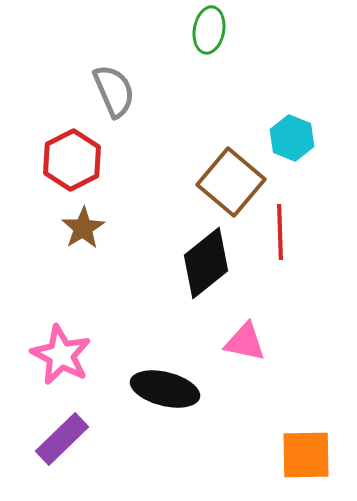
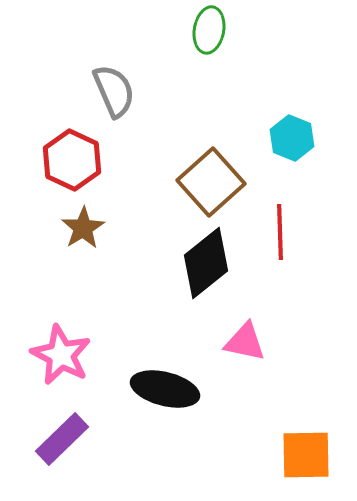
red hexagon: rotated 8 degrees counterclockwise
brown square: moved 20 px left; rotated 8 degrees clockwise
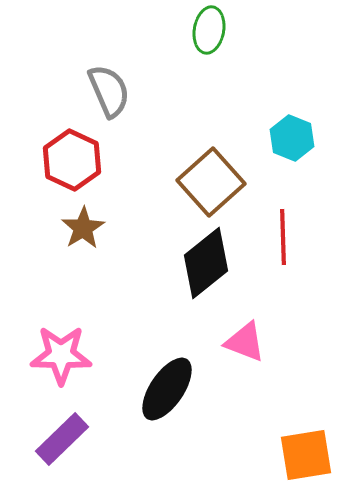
gray semicircle: moved 5 px left
red line: moved 3 px right, 5 px down
pink triangle: rotated 9 degrees clockwise
pink star: rotated 26 degrees counterclockwise
black ellipse: moved 2 px right; rotated 70 degrees counterclockwise
orange square: rotated 8 degrees counterclockwise
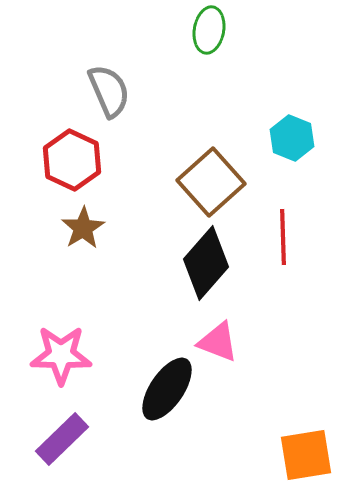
black diamond: rotated 10 degrees counterclockwise
pink triangle: moved 27 px left
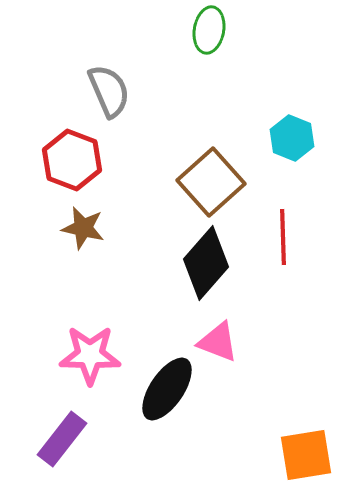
red hexagon: rotated 4 degrees counterclockwise
brown star: rotated 27 degrees counterclockwise
pink star: moved 29 px right
purple rectangle: rotated 8 degrees counterclockwise
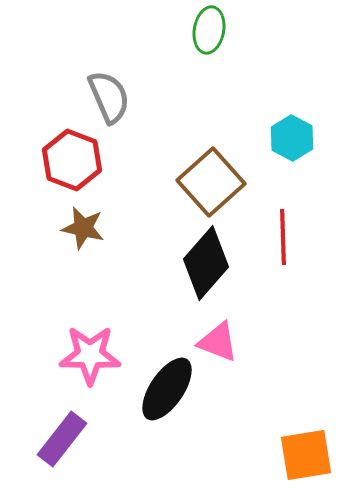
gray semicircle: moved 6 px down
cyan hexagon: rotated 6 degrees clockwise
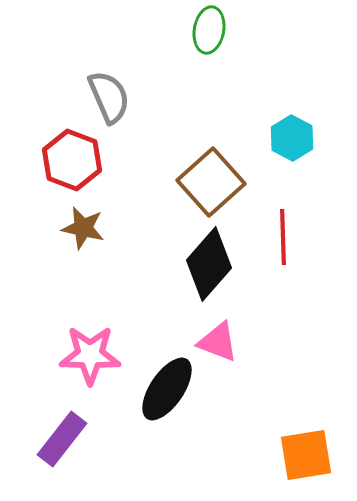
black diamond: moved 3 px right, 1 px down
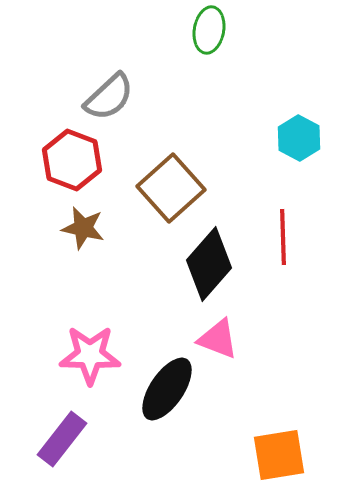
gray semicircle: rotated 70 degrees clockwise
cyan hexagon: moved 7 px right
brown square: moved 40 px left, 6 px down
pink triangle: moved 3 px up
orange square: moved 27 px left
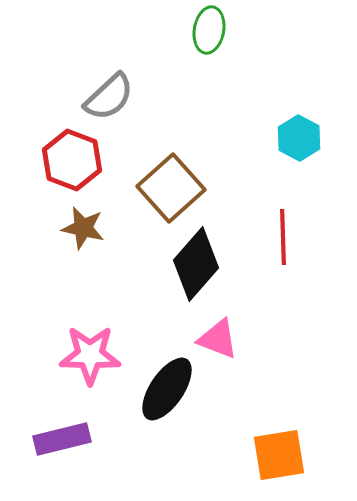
black diamond: moved 13 px left
purple rectangle: rotated 38 degrees clockwise
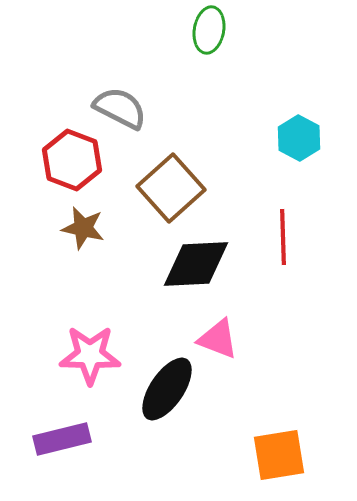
gray semicircle: moved 11 px right, 11 px down; rotated 110 degrees counterclockwise
black diamond: rotated 46 degrees clockwise
